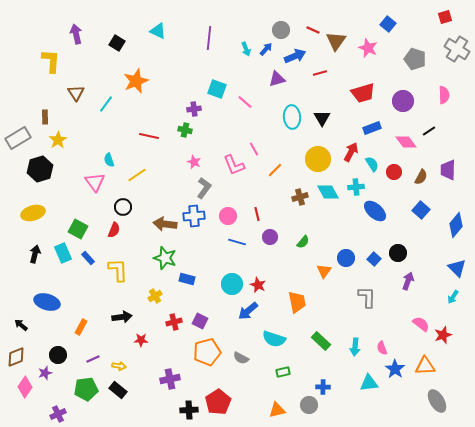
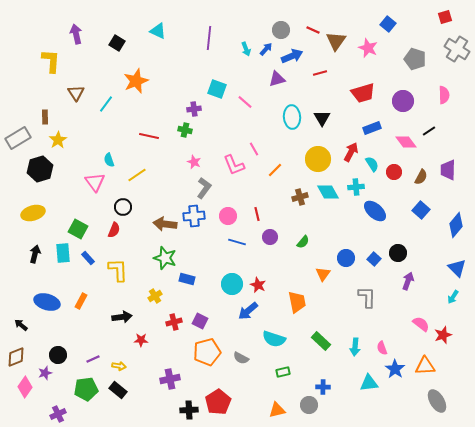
blue arrow at (295, 56): moved 3 px left
cyan rectangle at (63, 253): rotated 18 degrees clockwise
orange triangle at (324, 271): moved 1 px left, 3 px down
orange rectangle at (81, 327): moved 26 px up
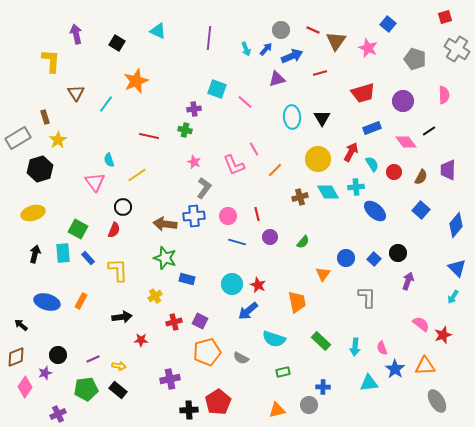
brown rectangle at (45, 117): rotated 16 degrees counterclockwise
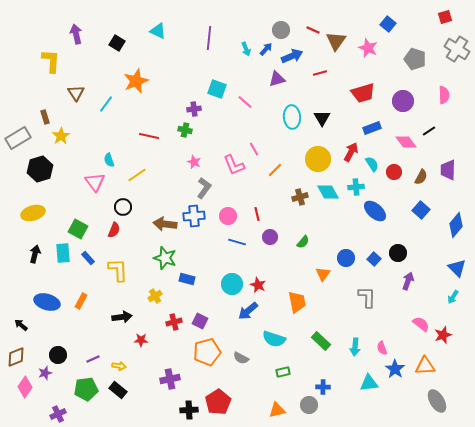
yellow star at (58, 140): moved 3 px right, 4 px up
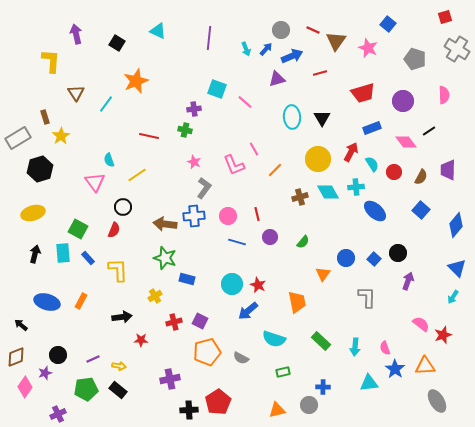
pink semicircle at (382, 348): moved 3 px right
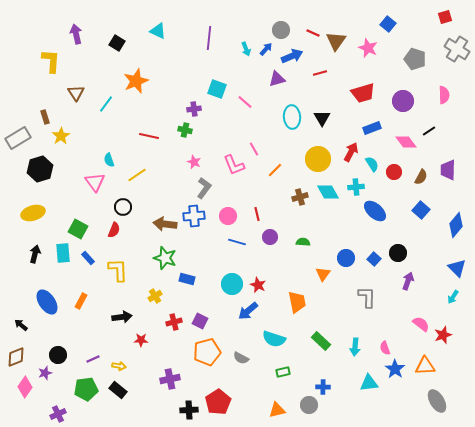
red line at (313, 30): moved 3 px down
green semicircle at (303, 242): rotated 128 degrees counterclockwise
blue ellipse at (47, 302): rotated 40 degrees clockwise
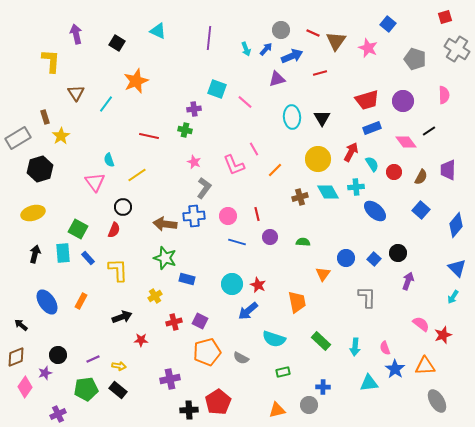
red trapezoid at (363, 93): moved 4 px right, 7 px down
black arrow at (122, 317): rotated 12 degrees counterclockwise
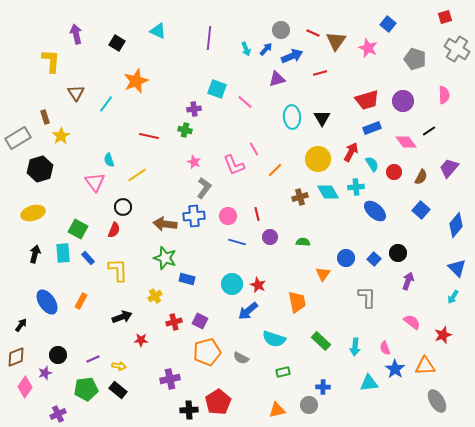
purple trapezoid at (448, 170): moved 1 px right, 2 px up; rotated 40 degrees clockwise
pink semicircle at (421, 324): moved 9 px left, 2 px up
black arrow at (21, 325): rotated 88 degrees clockwise
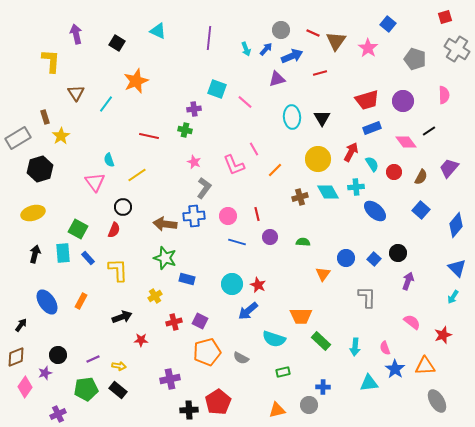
pink star at (368, 48): rotated 12 degrees clockwise
orange trapezoid at (297, 302): moved 4 px right, 14 px down; rotated 100 degrees clockwise
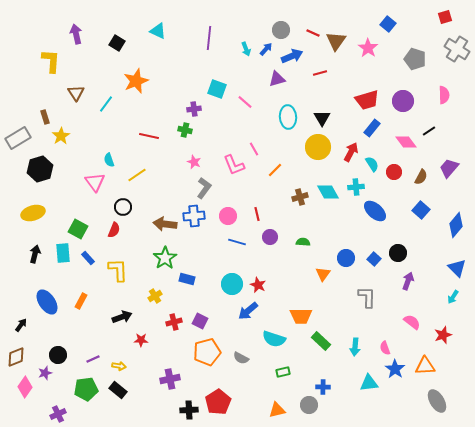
cyan ellipse at (292, 117): moved 4 px left
blue rectangle at (372, 128): rotated 30 degrees counterclockwise
yellow circle at (318, 159): moved 12 px up
green star at (165, 258): rotated 20 degrees clockwise
